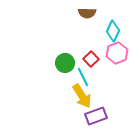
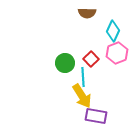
cyan line: rotated 24 degrees clockwise
purple rectangle: rotated 30 degrees clockwise
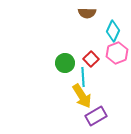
purple rectangle: rotated 40 degrees counterclockwise
